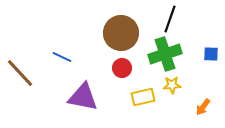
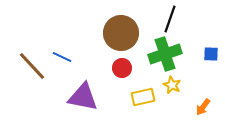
brown line: moved 12 px right, 7 px up
yellow star: rotated 30 degrees clockwise
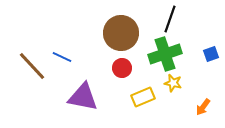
blue square: rotated 21 degrees counterclockwise
yellow star: moved 1 px right, 2 px up; rotated 12 degrees counterclockwise
yellow rectangle: rotated 10 degrees counterclockwise
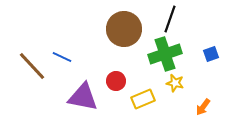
brown circle: moved 3 px right, 4 px up
red circle: moved 6 px left, 13 px down
yellow star: moved 2 px right
yellow rectangle: moved 2 px down
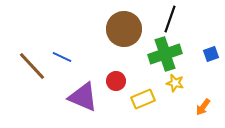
purple triangle: rotated 12 degrees clockwise
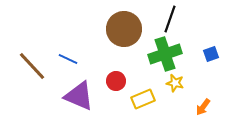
blue line: moved 6 px right, 2 px down
purple triangle: moved 4 px left, 1 px up
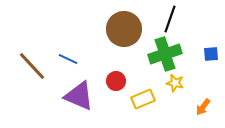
blue square: rotated 14 degrees clockwise
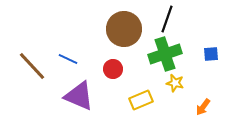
black line: moved 3 px left
red circle: moved 3 px left, 12 px up
yellow rectangle: moved 2 px left, 1 px down
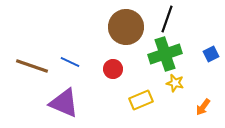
brown circle: moved 2 px right, 2 px up
blue square: rotated 21 degrees counterclockwise
blue line: moved 2 px right, 3 px down
brown line: rotated 28 degrees counterclockwise
purple triangle: moved 15 px left, 7 px down
